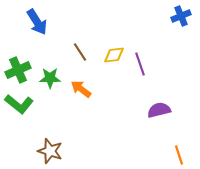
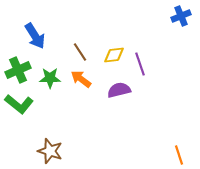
blue arrow: moved 2 px left, 14 px down
orange arrow: moved 10 px up
purple semicircle: moved 40 px left, 20 px up
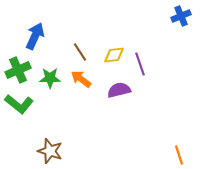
blue arrow: rotated 124 degrees counterclockwise
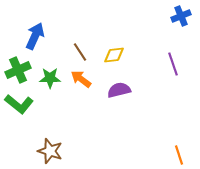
purple line: moved 33 px right
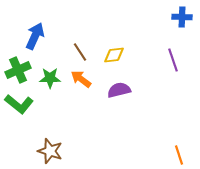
blue cross: moved 1 px right, 1 px down; rotated 24 degrees clockwise
purple line: moved 4 px up
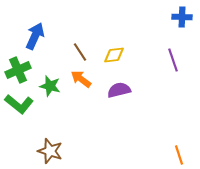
green star: moved 8 px down; rotated 15 degrees clockwise
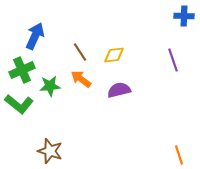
blue cross: moved 2 px right, 1 px up
green cross: moved 4 px right
green star: rotated 20 degrees counterclockwise
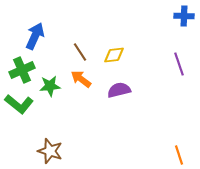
purple line: moved 6 px right, 4 px down
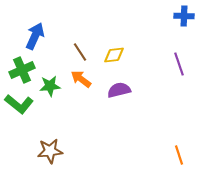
brown star: rotated 25 degrees counterclockwise
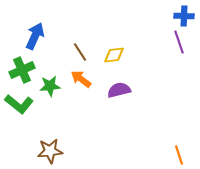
purple line: moved 22 px up
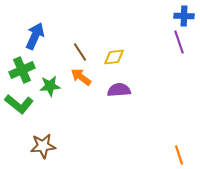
yellow diamond: moved 2 px down
orange arrow: moved 2 px up
purple semicircle: rotated 10 degrees clockwise
brown star: moved 7 px left, 5 px up
